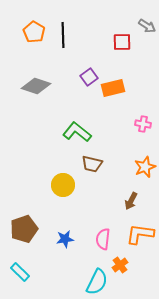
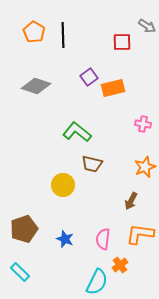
blue star: rotated 30 degrees clockwise
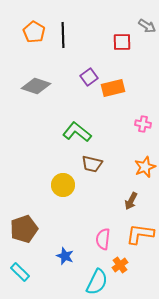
blue star: moved 17 px down
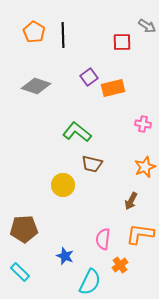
brown pentagon: rotated 16 degrees clockwise
cyan semicircle: moved 7 px left
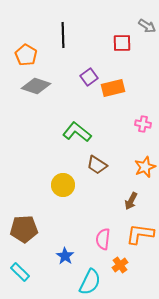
orange pentagon: moved 8 px left, 23 px down
red square: moved 1 px down
brown trapezoid: moved 5 px right, 1 px down; rotated 20 degrees clockwise
blue star: rotated 12 degrees clockwise
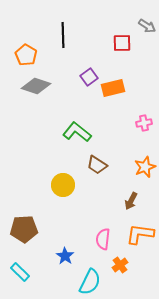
pink cross: moved 1 px right, 1 px up; rotated 21 degrees counterclockwise
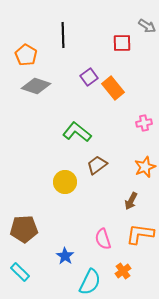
orange rectangle: rotated 65 degrees clockwise
brown trapezoid: rotated 110 degrees clockwise
yellow circle: moved 2 px right, 3 px up
pink semicircle: rotated 25 degrees counterclockwise
orange cross: moved 3 px right, 6 px down
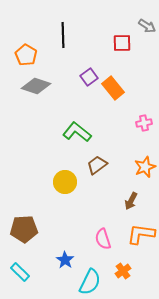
orange L-shape: moved 1 px right
blue star: moved 4 px down
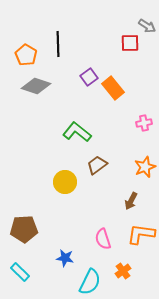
black line: moved 5 px left, 9 px down
red square: moved 8 px right
blue star: moved 2 px up; rotated 24 degrees counterclockwise
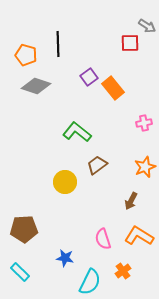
orange pentagon: rotated 15 degrees counterclockwise
orange L-shape: moved 2 px left, 2 px down; rotated 24 degrees clockwise
